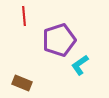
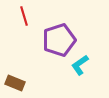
red line: rotated 12 degrees counterclockwise
brown rectangle: moved 7 px left
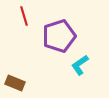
purple pentagon: moved 4 px up
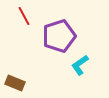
red line: rotated 12 degrees counterclockwise
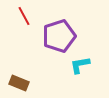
cyan L-shape: rotated 25 degrees clockwise
brown rectangle: moved 4 px right
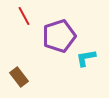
cyan L-shape: moved 6 px right, 7 px up
brown rectangle: moved 6 px up; rotated 30 degrees clockwise
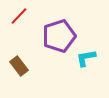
red line: moved 5 px left; rotated 72 degrees clockwise
brown rectangle: moved 11 px up
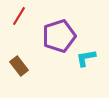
red line: rotated 12 degrees counterclockwise
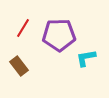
red line: moved 4 px right, 12 px down
purple pentagon: moved 1 px up; rotated 16 degrees clockwise
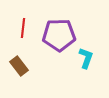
red line: rotated 24 degrees counterclockwise
cyan L-shape: rotated 120 degrees clockwise
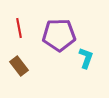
red line: moved 4 px left; rotated 18 degrees counterclockwise
